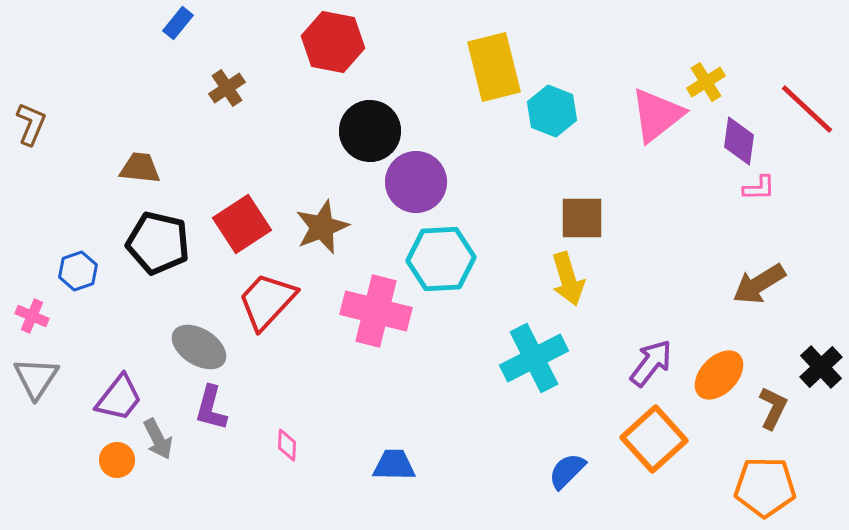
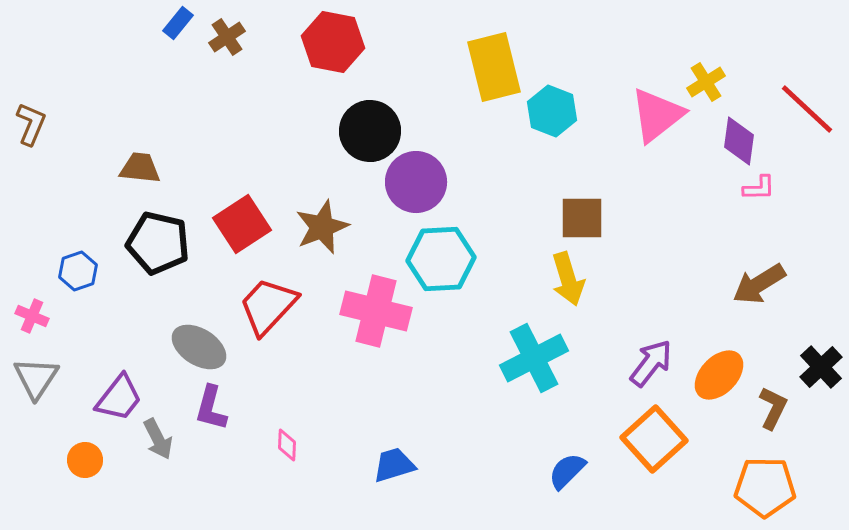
brown cross at (227, 88): moved 51 px up
red trapezoid at (267, 301): moved 1 px right, 5 px down
orange circle at (117, 460): moved 32 px left
blue trapezoid at (394, 465): rotated 18 degrees counterclockwise
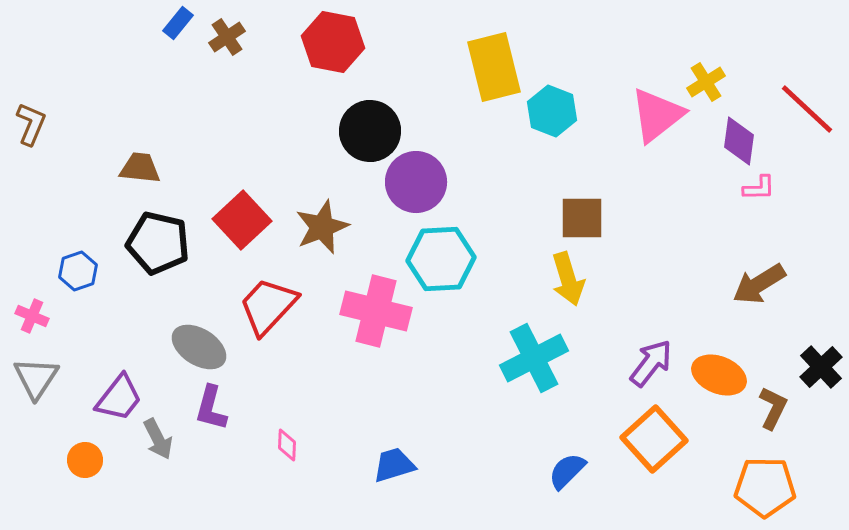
red square at (242, 224): moved 4 px up; rotated 10 degrees counterclockwise
orange ellipse at (719, 375): rotated 68 degrees clockwise
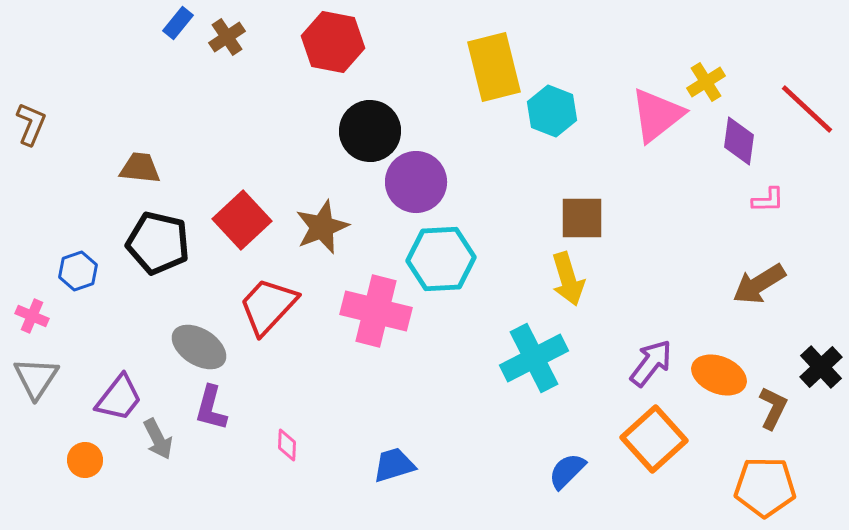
pink L-shape at (759, 188): moved 9 px right, 12 px down
